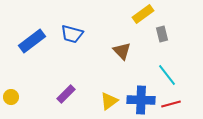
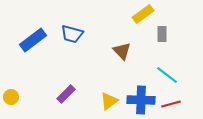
gray rectangle: rotated 14 degrees clockwise
blue rectangle: moved 1 px right, 1 px up
cyan line: rotated 15 degrees counterclockwise
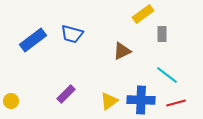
brown triangle: rotated 48 degrees clockwise
yellow circle: moved 4 px down
red line: moved 5 px right, 1 px up
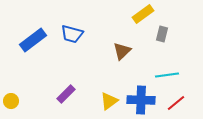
gray rectangle: rotated 14 degrees clockwise
brown triangle: rotated 18 degrees counterclockwise
cyan line: rotated 45 degrees counterclockwise
red line: rotated 24 degrees counterclockwise
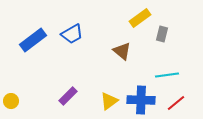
yellow rectangle: moved 3 px left, 4 px down
blue trapezoid: rotated 45 degrees counterclockwise
brown triangle: rotated 36 degrees counterclockwise
purple rectangle: moved 2 px right, 2 px down
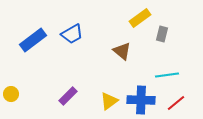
yellow circle: moved 7 px up
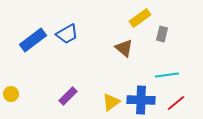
blue trapezoid: moved 5 px left
brown triangle: moved 2 px right, 3 px up
yellow triangle: moved 2 px right, 1 px down
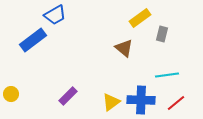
blue trapezoid: moved 12 px left, 19 px up
